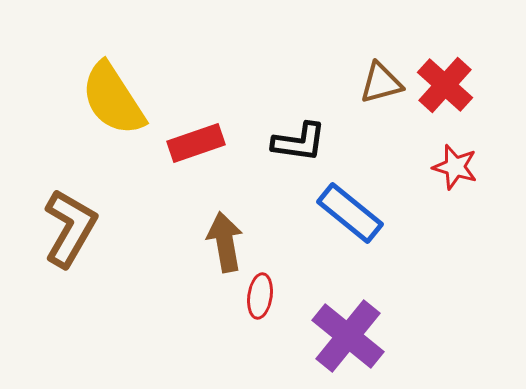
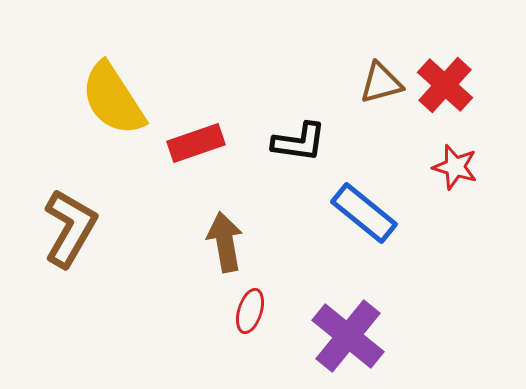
blue rectangle: moved 14 px right
red ellipse: moved 10 px left, 15 px down; rotated 9 degrees clockwise
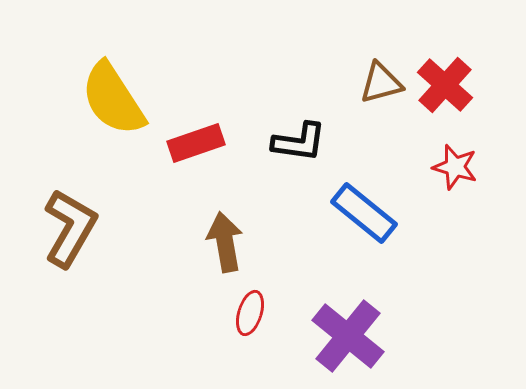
red ellipse: moved 2 px down
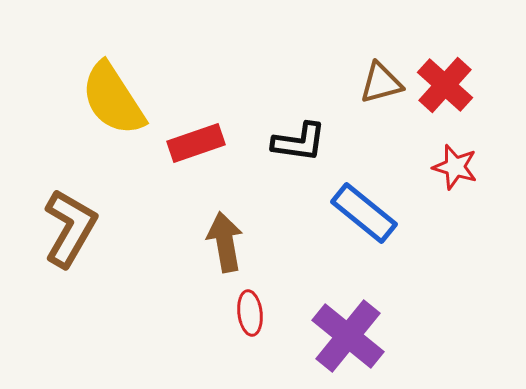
red ellipse: rotated 24 degrees counterclockwise
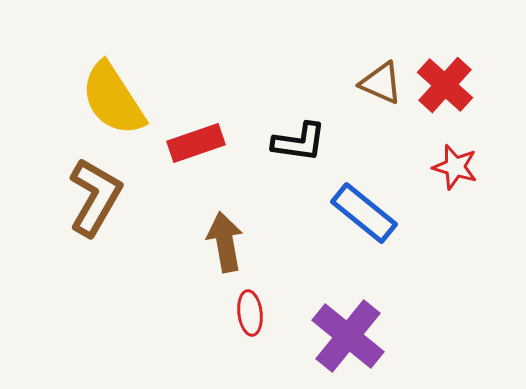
brown triangle: rotated 39 degrees clockwise
brown L-shape: moved 25 px right, 31 px up
